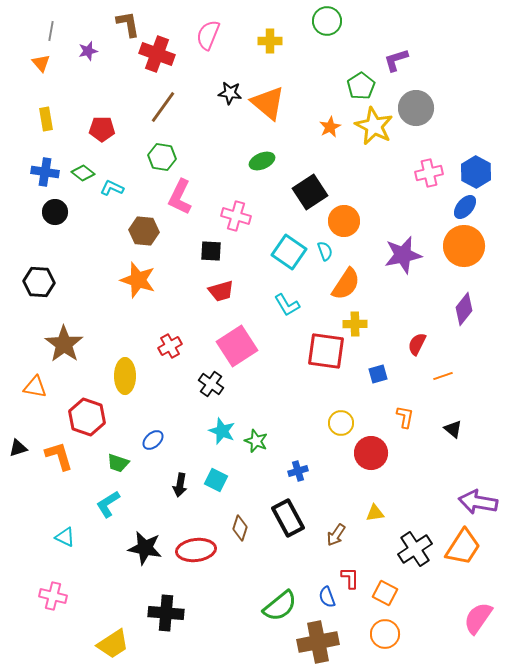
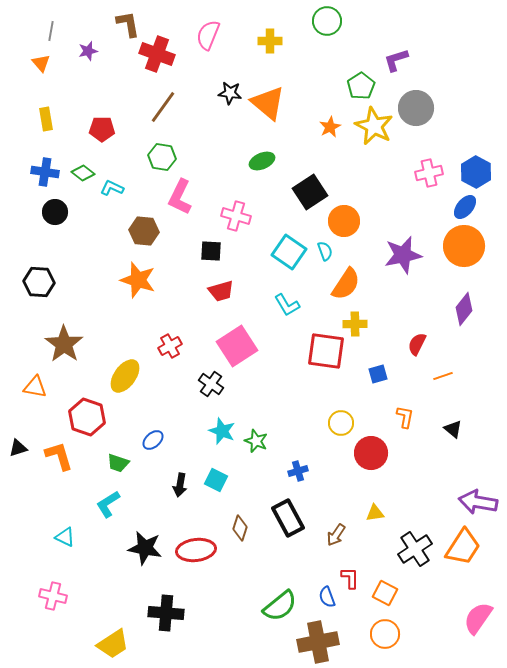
yellow ellipse at (125, 376): rotated 36 degrees clockwise
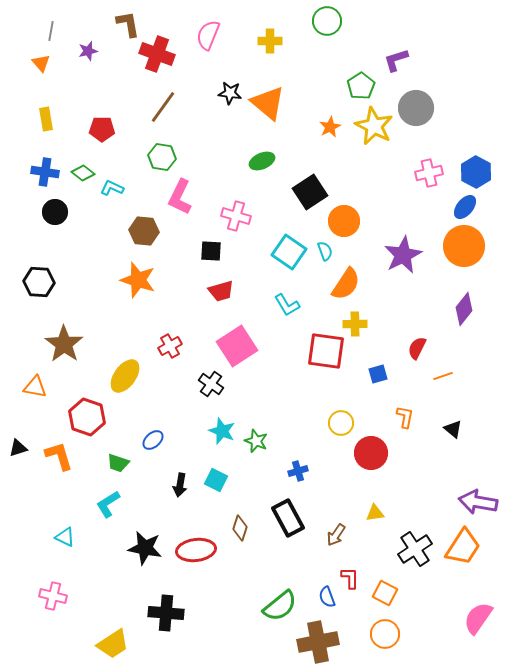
purple star at (403, 255): rotated 15 degrees counterclockwise
red semicircle at (417, 344): moved 4 px down
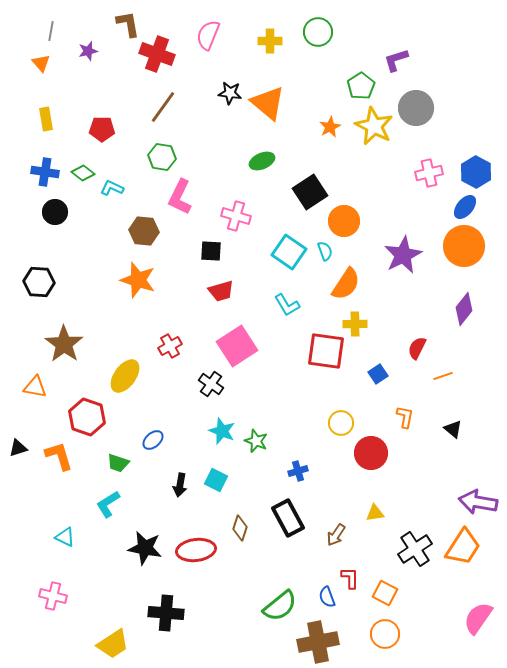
green circle at (327, 21): moved 9 px left, 11 px down
blue square at (378, 374): rotated 18 degrees counterclockwise
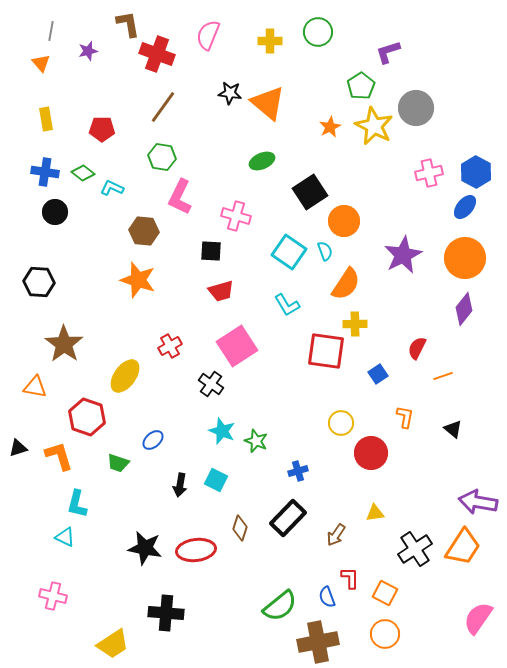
purple L-shape at (396, 60): moved 8 px left, 8 px up
orange circle at (464, 246): moved 1 px right, 12 px down
cyan L-shape at (108, 504): moved 31 px left; rotated 44 degrees counterclockwise
black rectangle at (288, 518): rotated 72 degrees clockwise
